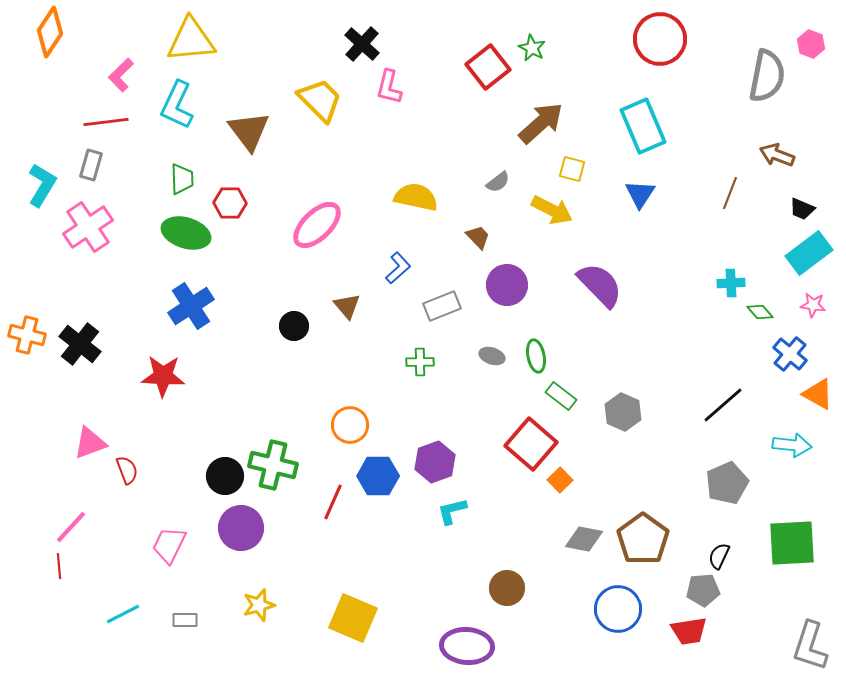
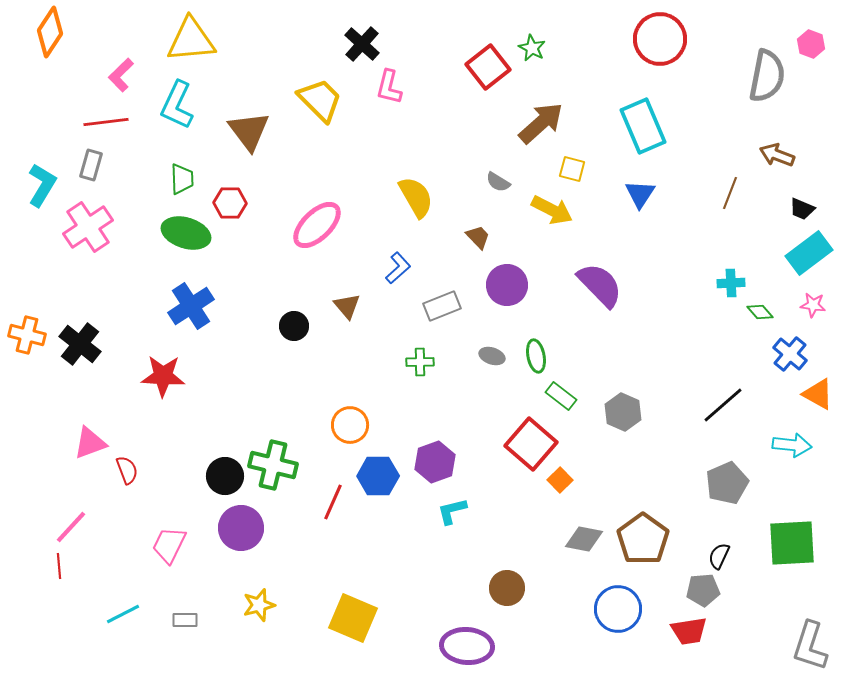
gray semicircle at (498, 182): rotated 70 degrees clockwise
yellow semicircle at (416, 197): rotated 48 degrees clockwise
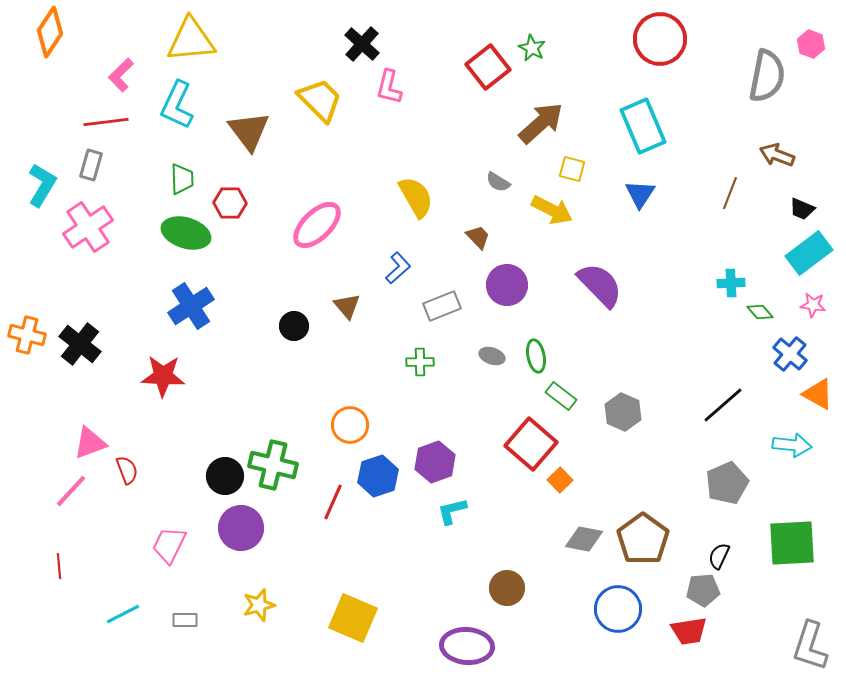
blue hexagon at (378, 476): rotated 18 degrees counterclockwise
pink line at (71, 527): moved 36 px up
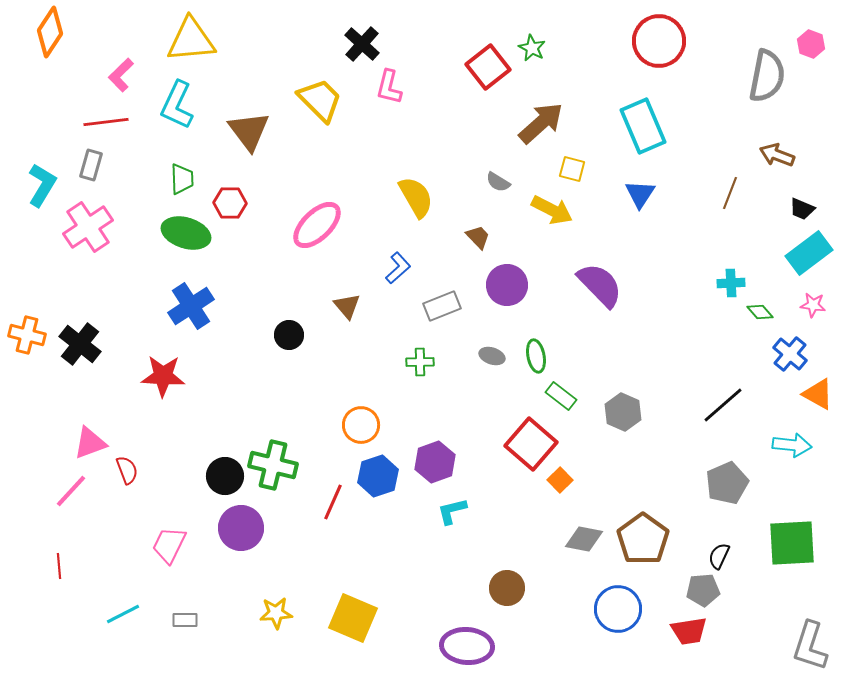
red circle at (660, 39): moved 1 px left, 2 px down
black circle at (294, 326): moved 5 px left, 9 px down
orange circle at (350, 425): moved 11 px right
yellow star at (259, 605): moved 17 px right, 8 px down; rotated 12 degrees clockwise
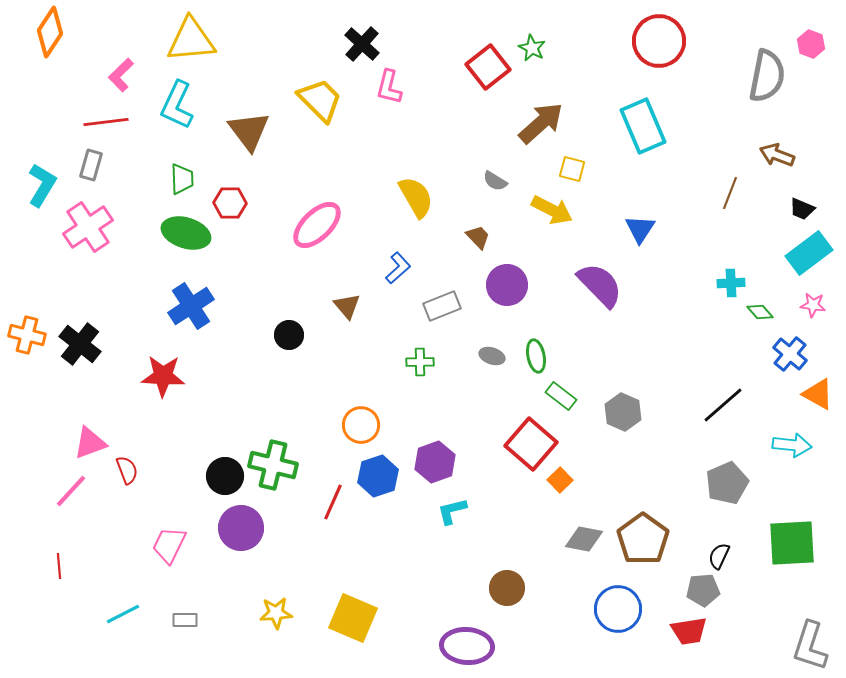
gray semicircle at (498, 182): moved 3 px left, 1 px up
blue triangle at (640, 194): moved 35 px down
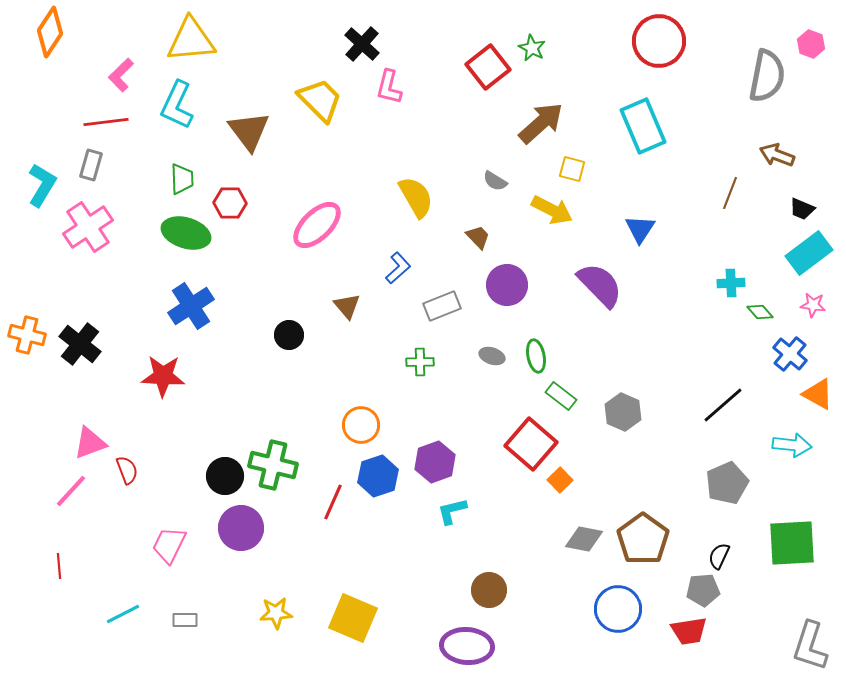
brown circle at (507, 588): moved 18 px left, 2 px down
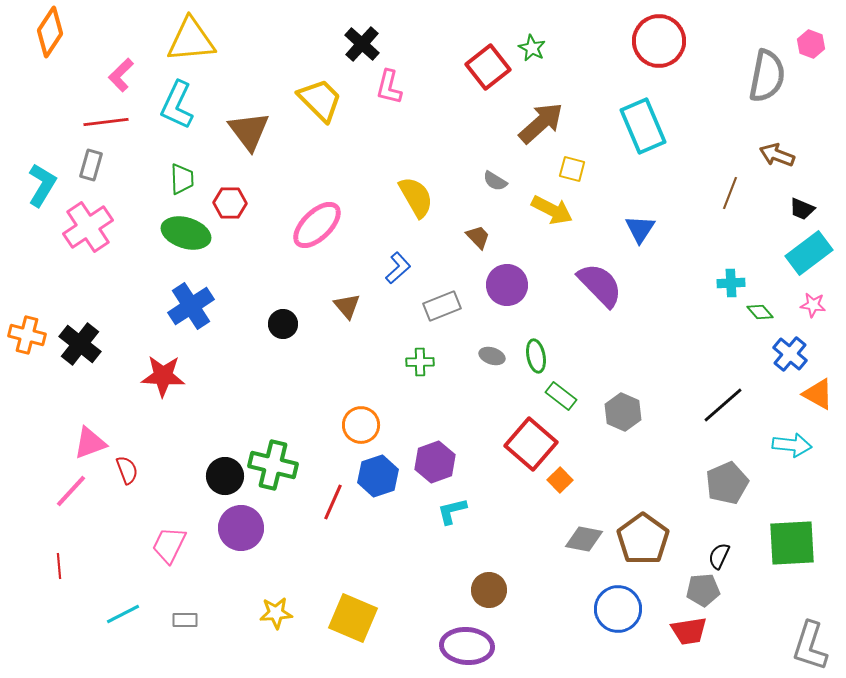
black circle at (289, 335): moved 6 px left, 11 px up
